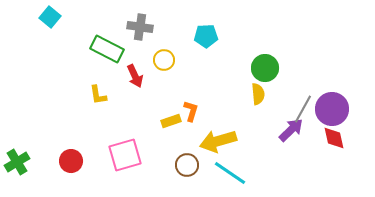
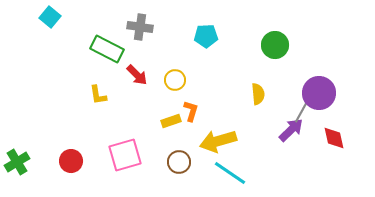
yellow circle: moved 11 px right, 20 px down
green circle: moved 10 px right, 23 px up
red arrow: moved 2 px right, 1 px up; rotated 20 degrees counterclockwise
purple circle: moved 13 px left, 16 px up
brown circle: moved 8 px left, 3 px up
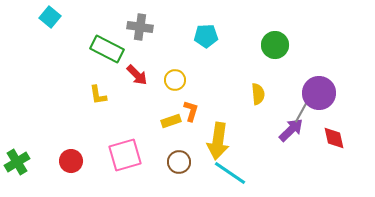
yellow arrow: rotated 66 degrees counterclockwise
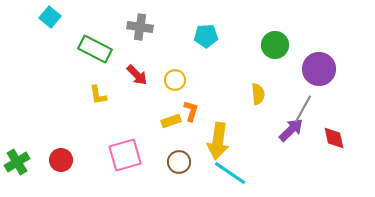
green rectangle: moved 12 px left
purple circle: moved 24 px up
red circle: moved 10 px left, 1 px up
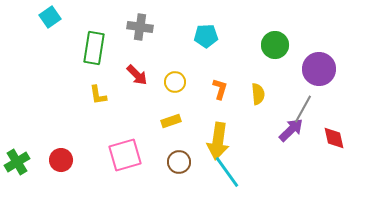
cyan square: rotated 15 degrees clockwise
green rectangle: moved 1 px left, 1 px up; rotated 72 degrees clockwise
yellow circle: moved 2 px down
orange L-shape: moved 29 px right, 22 px up
cyan line: moved 3 px left, 1 px up; rotated 20 degrees clockwise
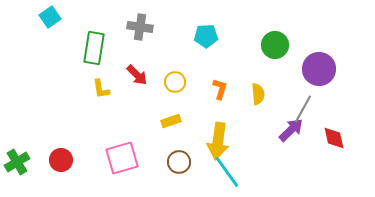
yellow L-shape: moved 3 px right, 6 px up
pink square: moved 3 px left, 3 px down
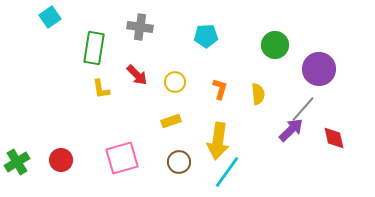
gray line: rotated 12 degrees clockwise
cyan line: rotated 72 degrees clockwise
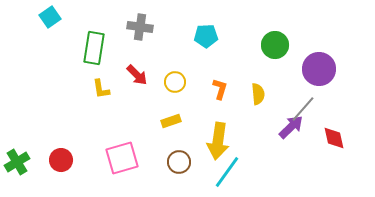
purple arrow: moved 3 px up
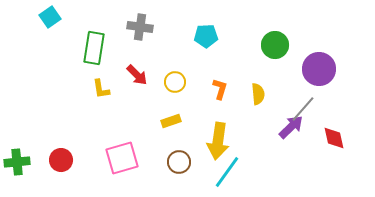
green cross: rotated 25 degrees clockwise
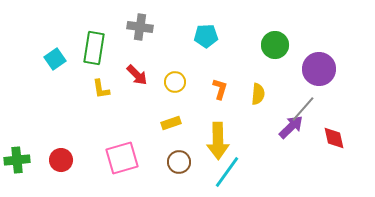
cyan square: moved 5 px right, 42 px down
yellow semicircle: rotated 10 degrees clockwise
yellow rectangle: moved 2 px down
yellow arrow: rotated 9 degrees counterclockwise
green cross: moved 2 px up
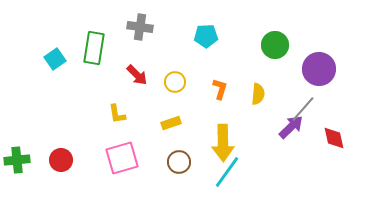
yellow L-shape: moved 16 px right, 25 px down
yellow arrow: moved 5 px right, 2 px down
